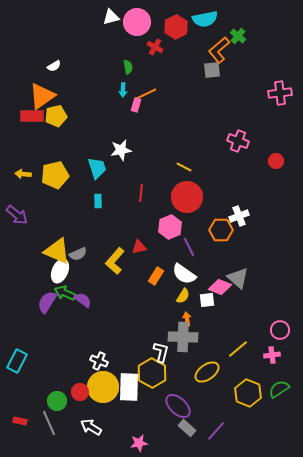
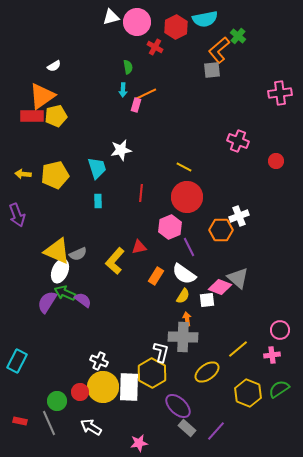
purple arrow at (17, 215): rotated 30 degrees clockwise
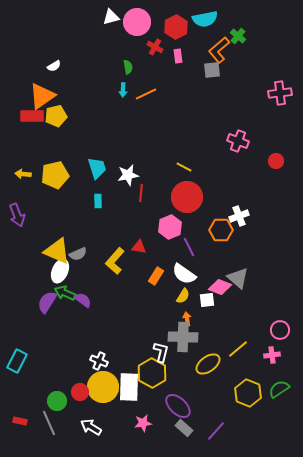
pink rectangle at (136, 105): moved 42 px right, 49 px up; rotated 24 degrees counterclockwise
white star at (121, 150): moved 7 px right, 25 px down
red triangle at (139, 247): rotated 21 degrees clockwise
yellow ellipse at (207, 372): moved 1 px right, 8 px up
gray rectangle at (187, 428): moved 3 px left
pink star at (139, 443): moved 4 px right, 20 px up
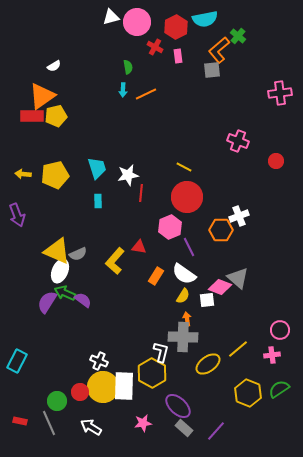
white rectangle at (129, 387): moved 5 px left, 1 px up
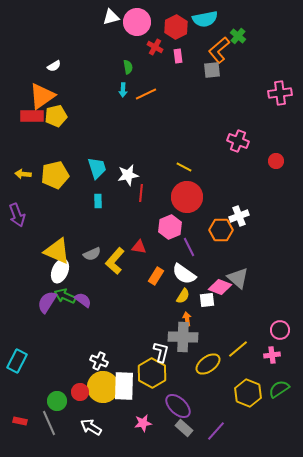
gray semicircle at (78, 254): moved 14 px right
green arrow at (65, 293): moved 3 px down
